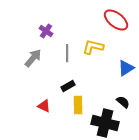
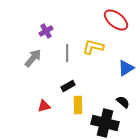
purple cross: rotated 24 degrees clockwise
red triangle: rotated 40 degrees counterclockwise
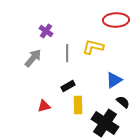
red ellipse: rotated 40 degrees counterclockwise
purple cross: rotated 24 degrees counterclockwise
blue triangle: moved 12 px left, 12 px down
black cross: rotated 20 degrees clockwise
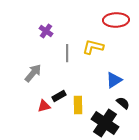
gray arrow: moved 15 px down
black rectangle: moved 9 px left, 10 px down
black semicircle: moved 1 px down
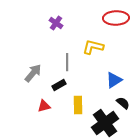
red ellipse: moved 2 px up
purple cross: moved 10 px right, 8 px up
gray line: moved 9 px down
black rectangle: moved 11 px up
black cross: rotated 20 degrees clockwise
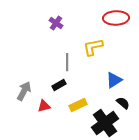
yellow L-shape: rotated 25 degrees counterclockwise
gray arrow: moved 9 px left, 18 px down; rotated 12 degrees counterclockwise
yellow rectangle: rotated 66 degrees clockwise
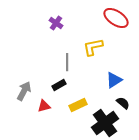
red ellipse: rotated 35 degrees clockwise
